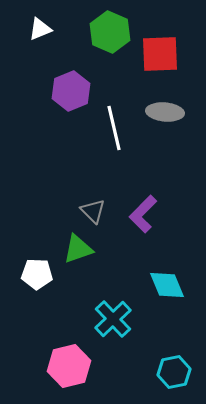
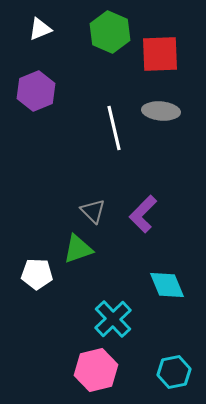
purple hexagon: moved 35 px left
gray ellipse: moved 4 px left, 1 px up
pink hexagon: moved 27 px right, 4 px down
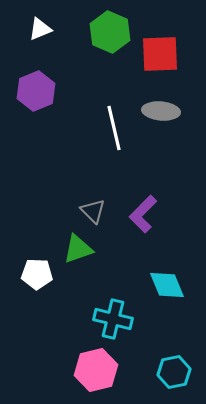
cyan cross: rotated 33 degrees counterclockwise
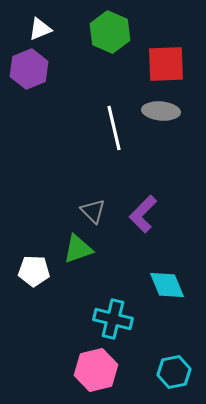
red square: moved 6 px right, 10 px down
purple hexagon: moved 7 px left, 22 px up
white pentagon: moved 3 px left, 3 px up
